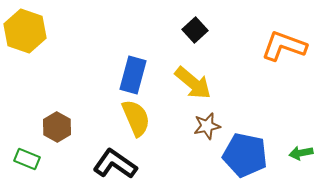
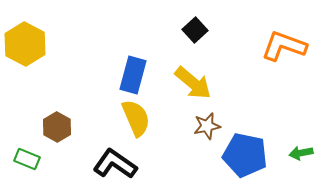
yellow hexagon: moved 13 px down; rotated 9 degrees clockwise
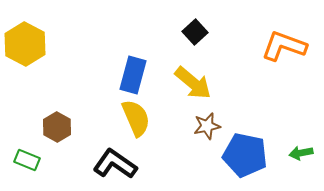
black square: moved 2 px down
green rectangle: moved 1 px down
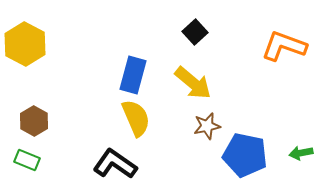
brown hexagon: moved 23 px left, 6 px up
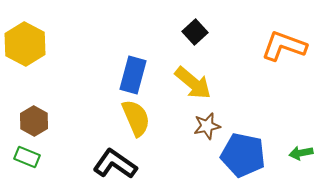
blue pentagon: moved 2 px left
green rectangle: moved 3 px up
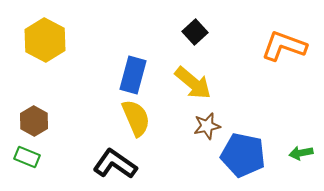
yellow hexagon: moved 20 px right, 4 px up
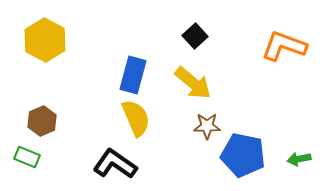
black square: moved 4 px down
brown hexagon: moved 8 px right; rotated 8 degrees clockwise
brown star: rotated 12 degrees clockwise
green arrow: moved 2 px left, 6 px down
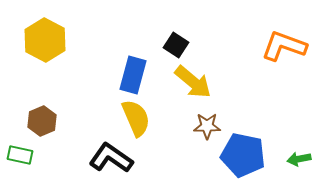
black square: moved 19 px left, 9 px down; rotated 15 degrees counterclockwise
yellow arrow: moved 1 px up
green rectangle: moved 7 px left, 2 px up; rotated 10 degrees counterclockwise
black L-shape: moved 4 px left, 6 px up
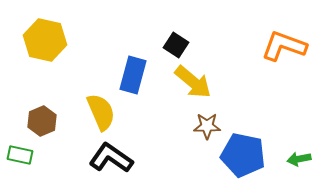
yellow hexagon: rotated 15 degrees counterclockwise
yellow semicircle: moved 35 px left, 6 px up
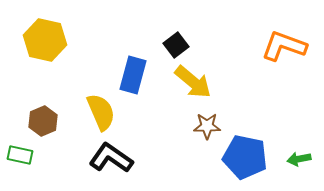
black square: rotated 20 degrees clockwise
brown hexagon: moved 1 px right
blue pentagon: moved 2 px right, 2 px down
